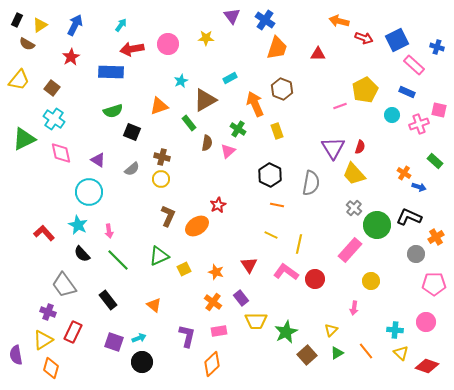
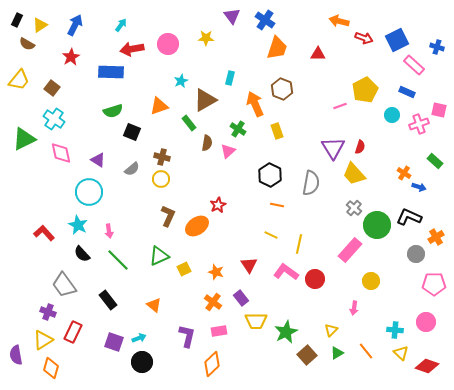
cyan rectangle at (230, 78): rotated 48 degrees counterclockwise
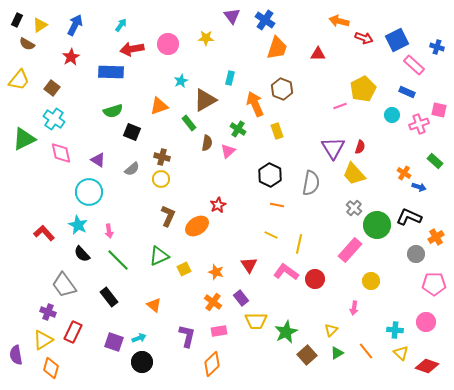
yellow pentagon at (365, 90): moved 2 px left, 1 px up
black rectangle at (108, 300): moved 1 px right, 3 px up
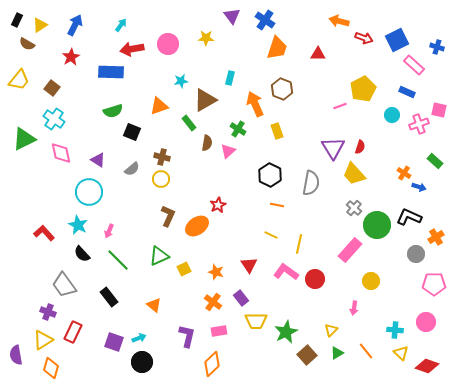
cyan star at (181, 81): rotated 16 degrees clockwise
pink arrow at (109, 231): rotated 32 degrees clockwise
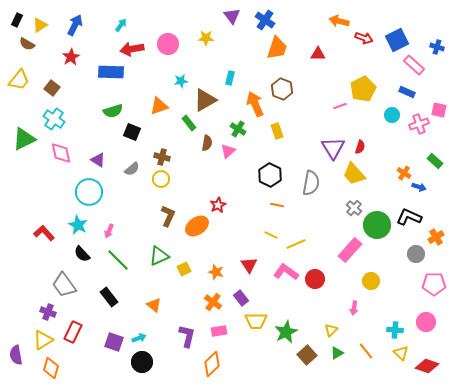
yellow line at (299, 244): moved 3 px left; rotated 54 degrees clockwise
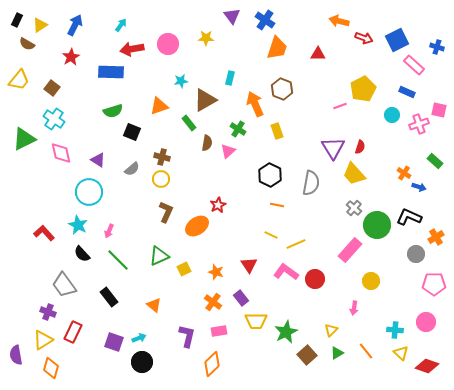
brown L-shape at (168, 216): moved 2 px left, 4 px up
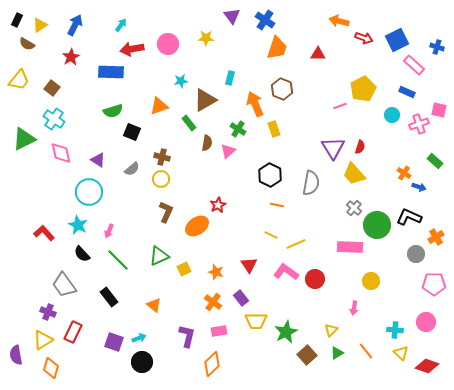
yellow rectangle at (277, 131): moved 3 px left, 2 px up
pink rectangle at (350, 250): moved 3 px up; rotated 50 degrees clockwise
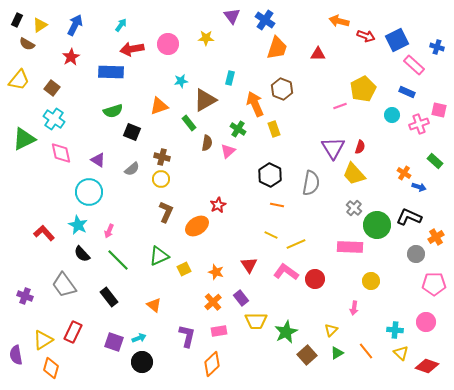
red arrow at (364, 38): moved 2 px right, 2 px up
orange cross at (213, 302): rotated 12 degrees clockwise
purple cross at (48, 312): moved 23 px left, 16 px up
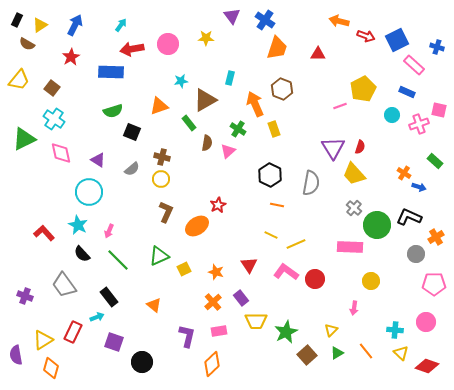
cyan arrow at (139, 338): moved 42 px left, 21 px up
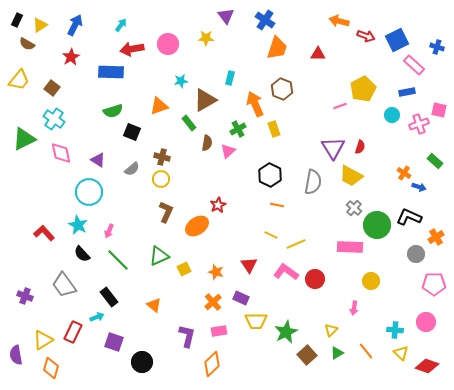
purple triangle at (232, 16): moved 6 px left
blue rectangle at (407, 92): rotated 35 degrees counterclockwise
green cross at (238, 129): rotated 28 degrees clockwise
yellow trapezoid at (354, 174): moved 3 px left, 2 px down; rotated 20 degrees counterclockwise
gray semicircle at (311, 183): moved 2 px right, 1 px up
purple rectangle at (241, 298): rotated 28 degrees counterclockwise
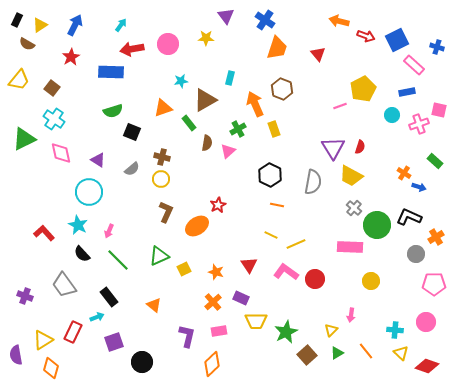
red triangle at (318, 54): rotated 49 degrees clockwise
orange triangle at (159, 106): moved 4 px right, 2 px down
pink arrow at (354, 308): moved 3 px left, 7 px down
purple square at (114, 342): rotated 36 degrees counterclockwise
